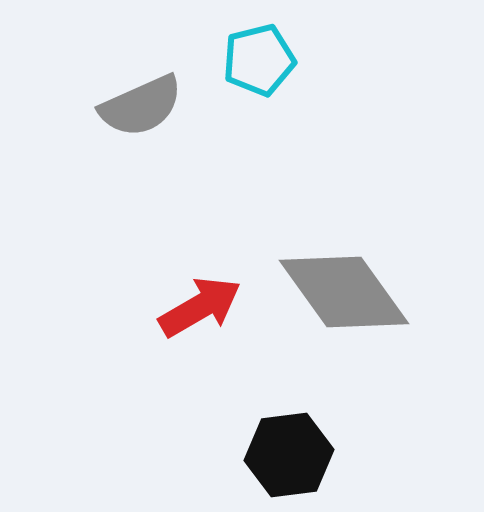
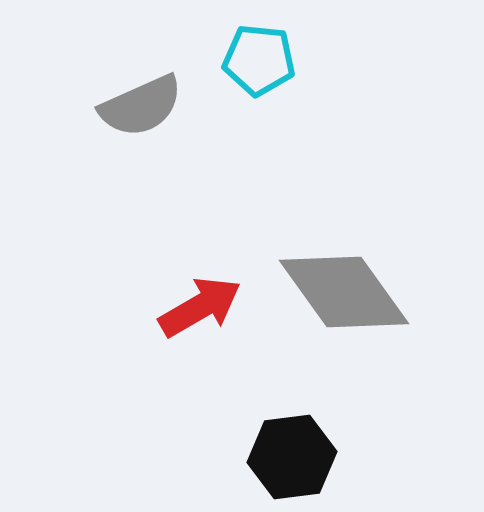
cyan pentagon: rotated 20 degrees clockwise
black hexagon: moved 3 px right, 2 px down
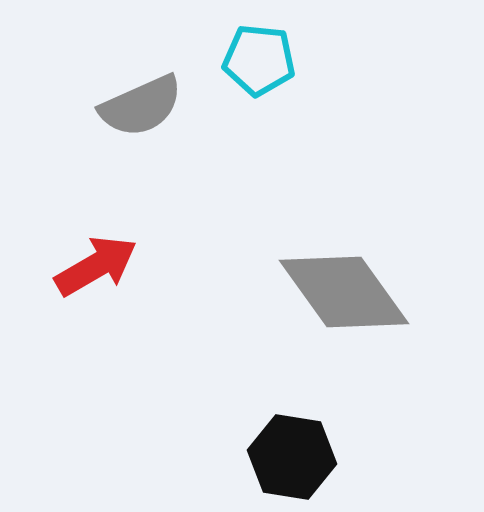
red arrow: moved 104 px left, 41 px up
black hexagon: rotated 16 degrees clockwise
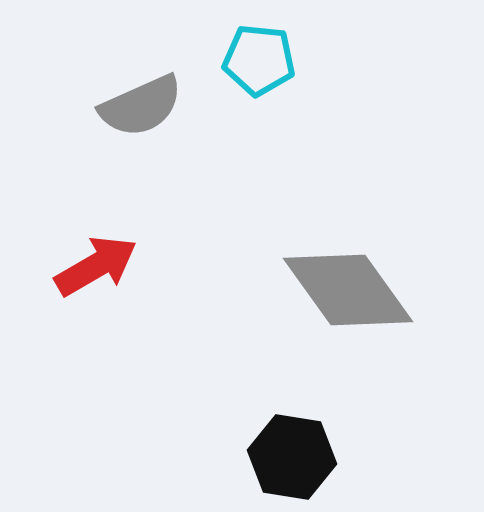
gray diamond: moved 4 px right, 2 px up
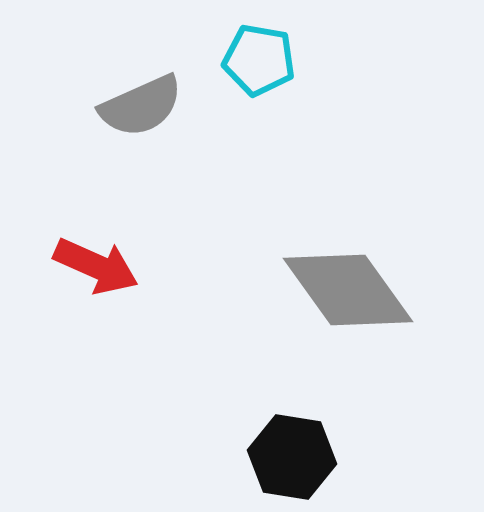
cyan pentagon: rotated 4 degrees clockwise
red arrow: rotated 54 degrees clockwise
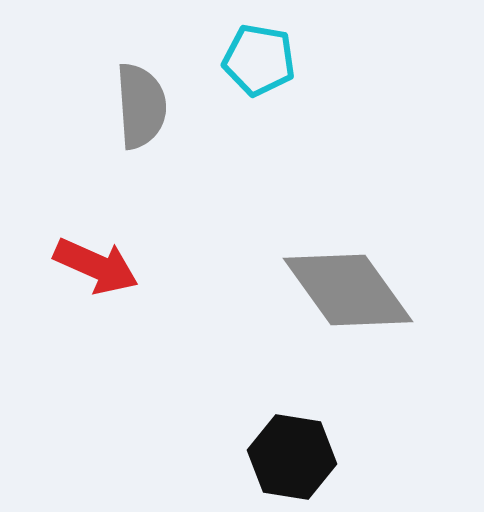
gray semicircle: rotated 70 degrees counterclockwise
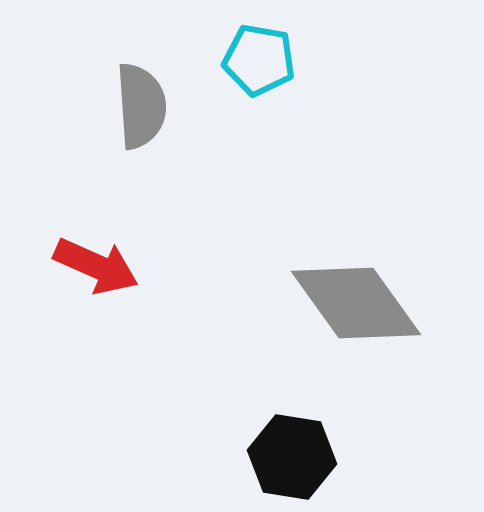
gray diamond: moved 8 px right, 13 px down
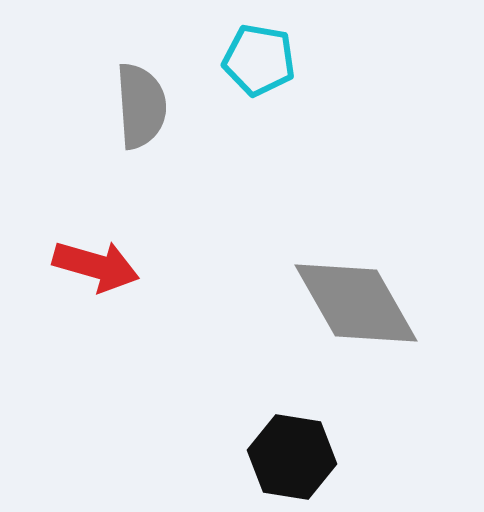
red arrow: rotated 8 degrees counterclockwise
gray diamond: rotated 6 degrees clockwise
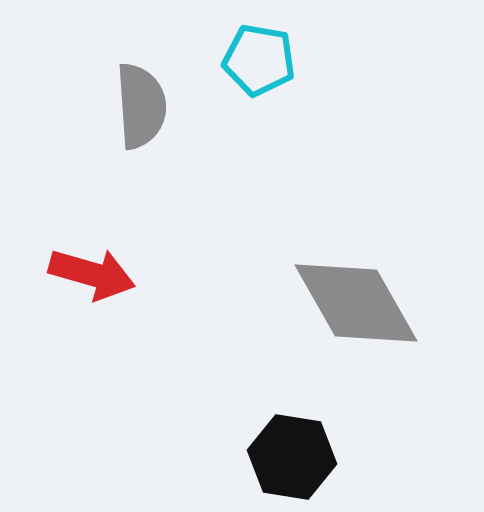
red arrow: moved 4 px left, 8 px down
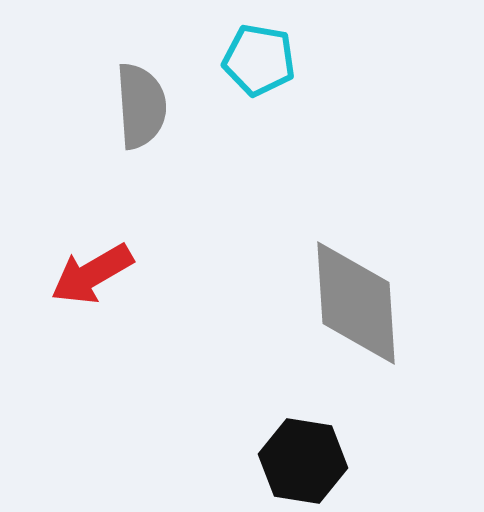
red arrow: rotated 134 degrees clockwise
gray diamond: rotated 26 degrees clockwise
black hexagon: moved 11 px right, 4 px down
